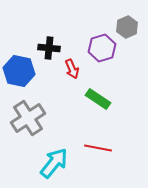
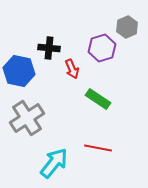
gray cross: moved 1 px left
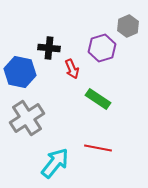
gray hexagon: moved 1 px right, 1 px up
blue hexagon: moved 1 px right, 1 px down
cyan arrow: moved 1 px right
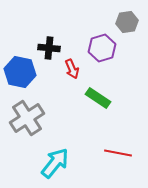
gray hexagon: moved 1 px left, 4 px up; rotated 15 degrees clockwise
green rectangle: moved 1 px up
red line: moved 20 px right, 5 px down
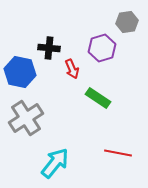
gray cross: moved 1 px left
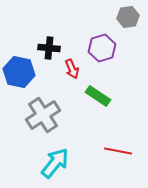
gray hexagon: moved 1 px right, 5 px up
blue hexagon: moved 1 px left
green rectangle: moved 2 px up
gray cross: moved 17 px right, 3 px up
red line: moved 2 px up
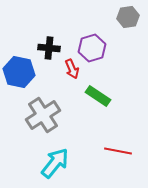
purple hexagon: moved 10 px left
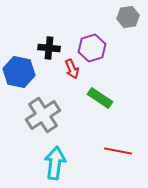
green rectangle: moved 2 px right, 2 px down
cyan arrow: rotated 32 degrees counterclockwise
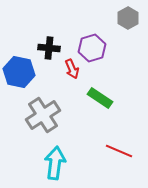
gray hexagon: moved 1 px down; rotated 20 degrees counterclockwise
red line: moved 1 px right; rotated 12 degrees clockwise
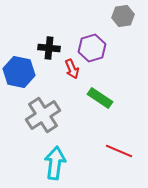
gray hexagon: moved 5 px left, 2 px up; rotated 20 degrees clockwise
